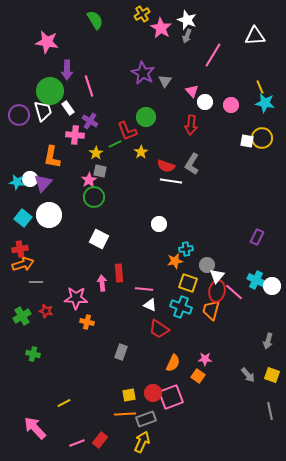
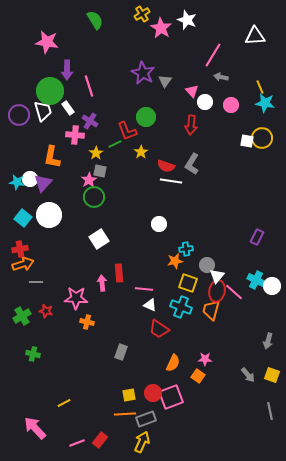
gray arrow at (187, 36): moved 34 px right, 41 px down; rotated 80 degrees clockwise
white square at (99, 239): rotated 30 degrees clockwise
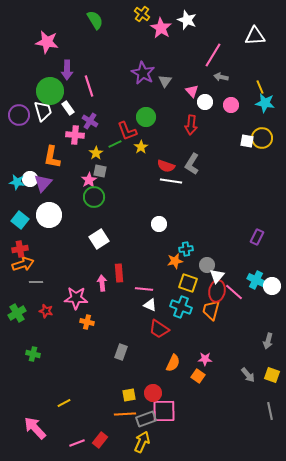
yellow cross at (142, 14): rotated 21 degrees counterclockwise
yellow star at (141, 152): moved 5 px up
cyan square at (23, 218): moved 3 px left, 2 px down
green cross at (22, 316): moved 5 px left, 3 px up
pink square at (171, 397): moved 7 px left, 14 px down; rotated 20 degrees clockwise
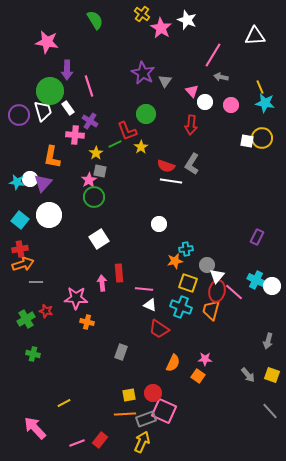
green circle at (146, 117): moved 3 px up
green cross at (17, 313): moved 9 px right, 6 px down
pink square at (164, 411): rotated 25 degrees clockwise
gray line at (270, 411): rotated 30 degrees counterclockwise
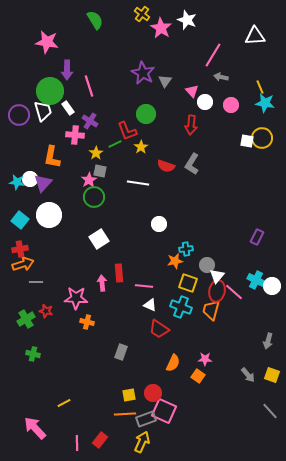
white line at (171, 181): moved 33 px left, 2 px down
pink line at (144, 289): moved 3 px up
pink line at (77, 443): rotated 70 degrees counterclockwise
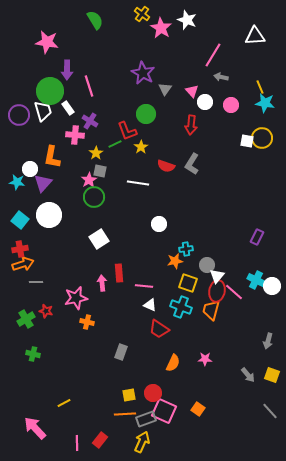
gray triangle at (165, 81): moved 8 px down
white circle at (30, 179): moved 10 px up
pink star at (76, 298): rotated 15 degrees counterclockwise
orange square at (198, 376): moved 33 px down
